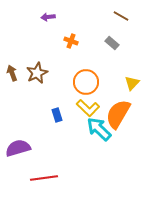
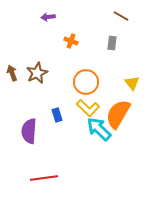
gray rectangle: rotated 56 degrees clockwise
yellow triangle: rotated 21 degrees counterclockwise
purple semicircle: moved 11 px right, 17 px up; rotated 70 degrees counterclockwise
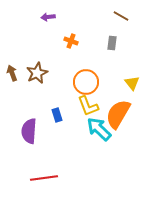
yellow L-shape: moved 2 px up; rotated 25 degrees clockwise
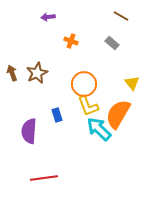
gray rectangle: rotated 56 degrees counterclockwise
orange circle: moved 2 px left, 2 px down
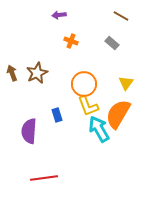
purple arrow: moved 11 px right, 2 px up
yellow triangle: moved 6 px left; rotated 14 degrees clockwise
cyan arrow: rotated 16 degrees clockwise
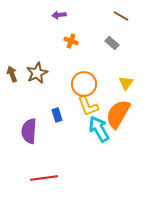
brown arrow: moved 1 px down
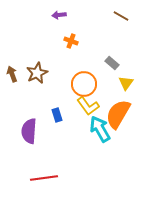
gray rectangle: moved 20 px down
yellow L-shape: rotated 15 degrees counterclockwise
cyan arrow: moved 1 px right
